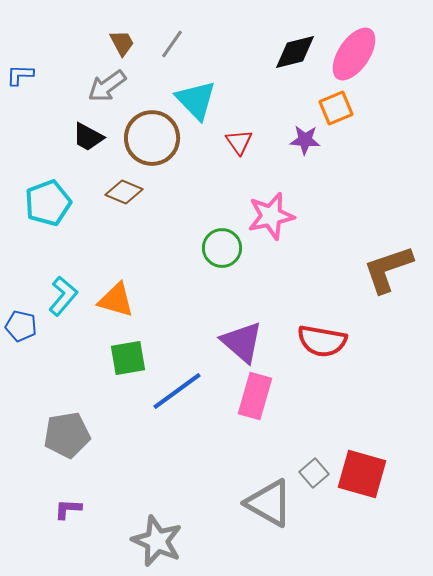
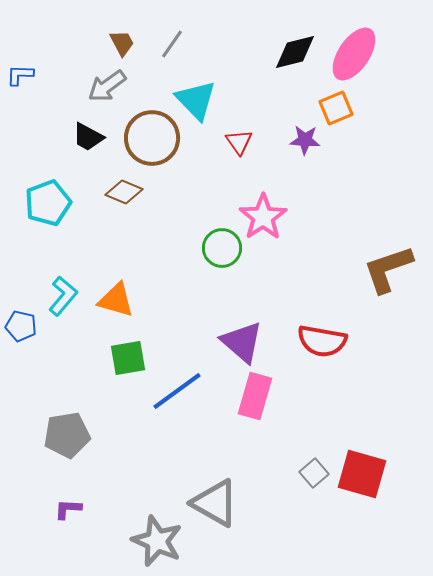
pink star: moved 8 px left, 1 px down; rotated 21 degrees counterclockwise
gray triangle: moved 54 px left
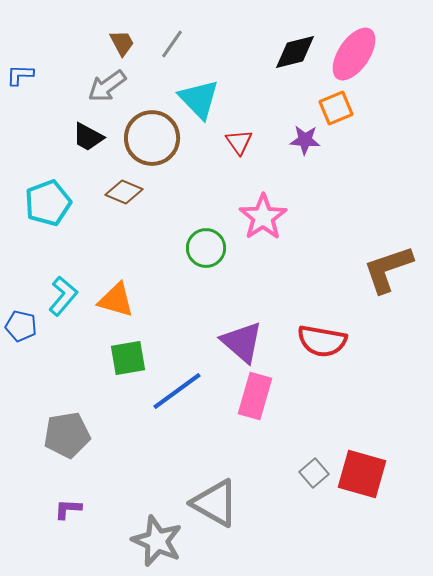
cyan triangle: moved 3 px right, 1 px up
green circle: moved 16 px left
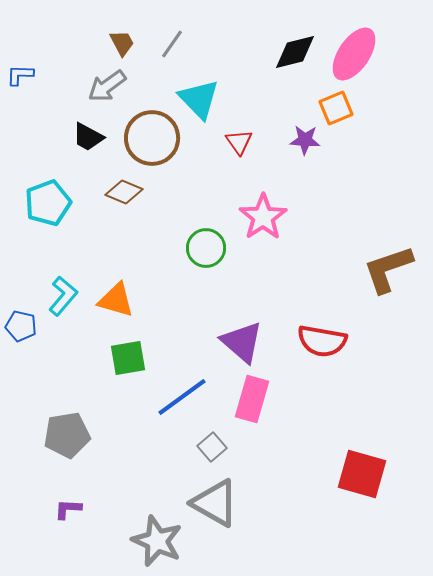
blue line: moved 5 px right, 6 px down
pink rectangle: moved 3 px left, 3 px down
gray square: moved 102 px left, 26 px up
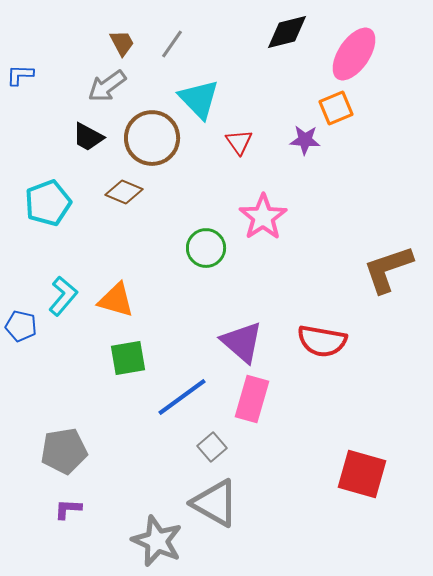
black diamond: moved 8 px left, 20 px up
gray pentagon: moved 3 px left, 16 px down
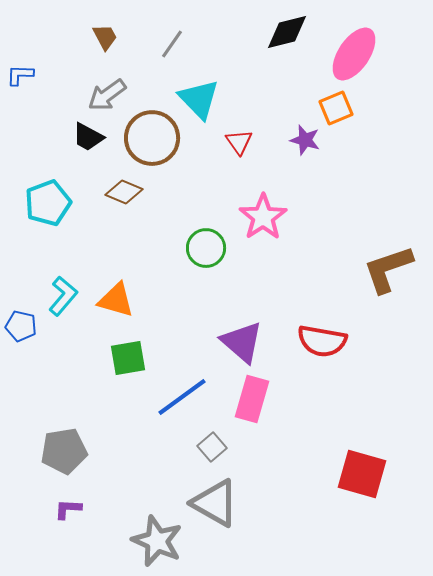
brown trapezoid: moved 17 px left, 6 px up
gray arrow: moved 9 px down
purple star: rotated 12 degrees clockwise
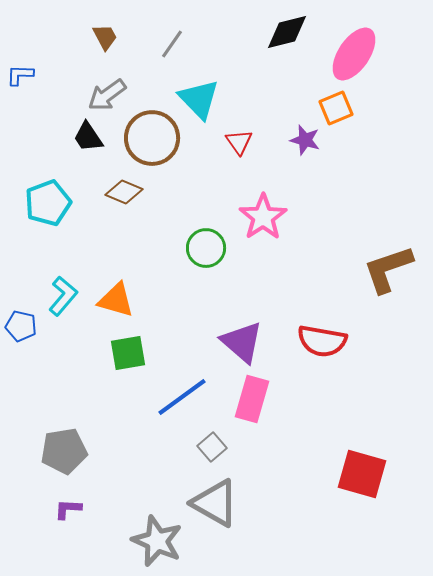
black trapezoid: rotated 28 degrees clockwise
green square: moved 5 px up
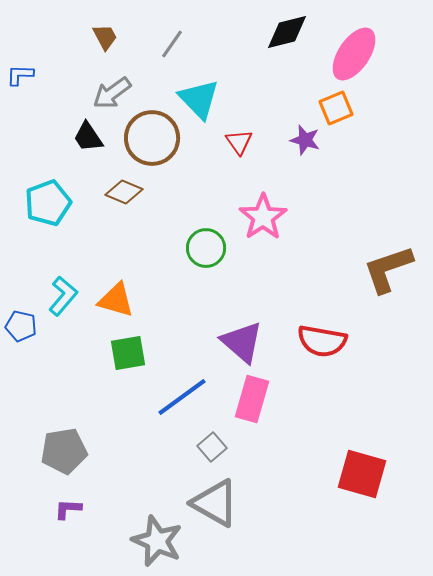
gray arrow: moved 5 px right, 2 px up
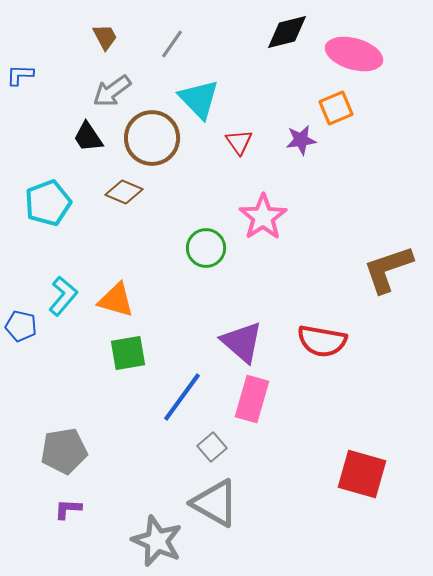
pink ellipse: rotated 72 degrees clockwise
gray arrow: moved 2 px up
purple star: moved 4 px left; rotated 24 degrees counterclockwise
blue line: rotated 18 degrees counterclockwise
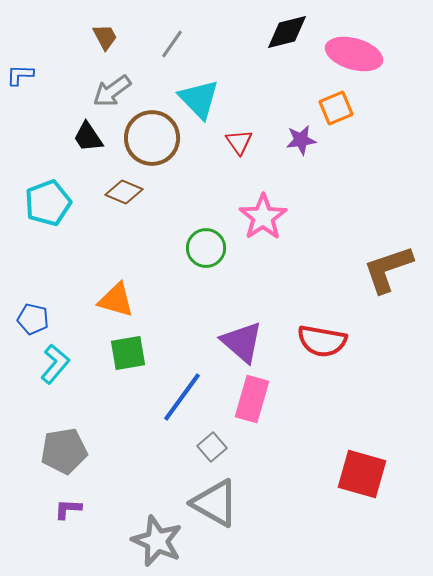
cyan L-shape: moved 8 px left, 68 px down
blue pentagon: moved 12 px right, 7 px up
